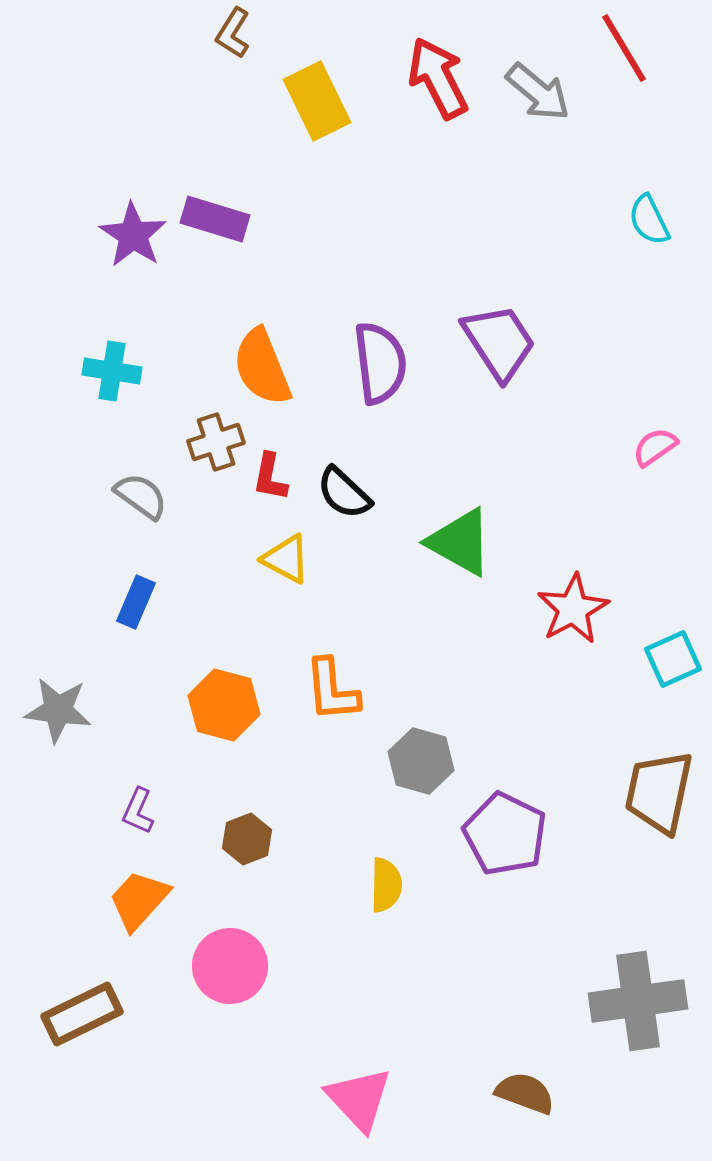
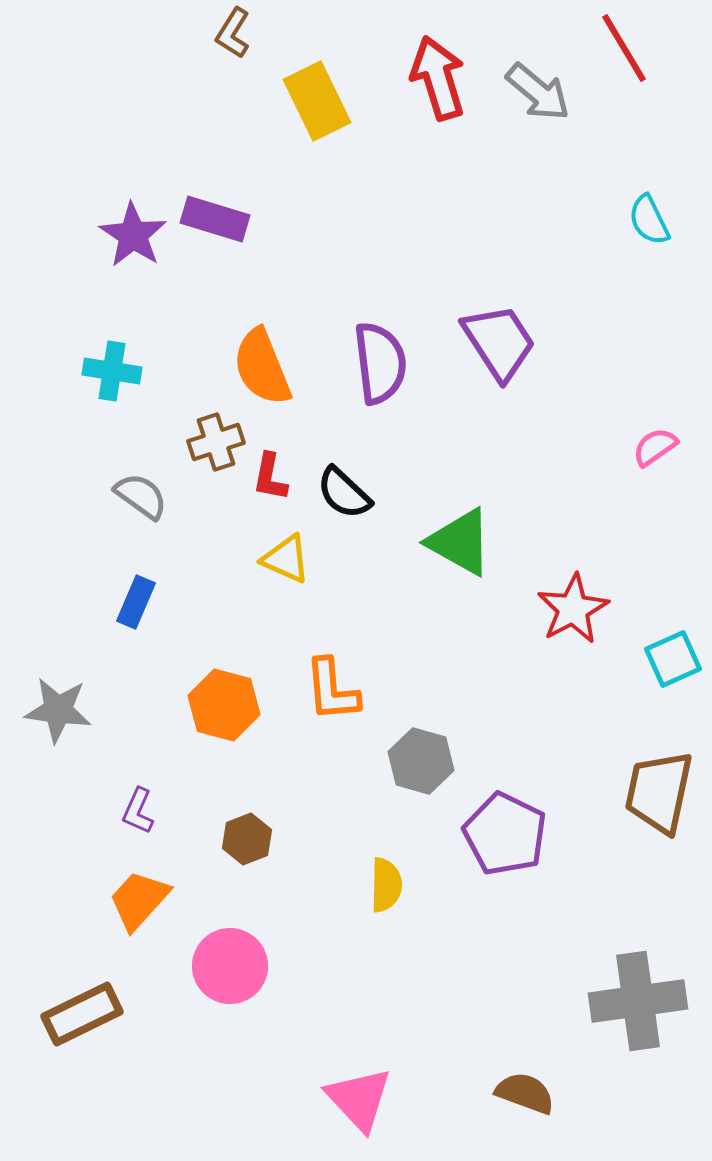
red arrow: rotated 10 degrees clockwise
yellow triangle: rotated 4 degrees counterclockwise
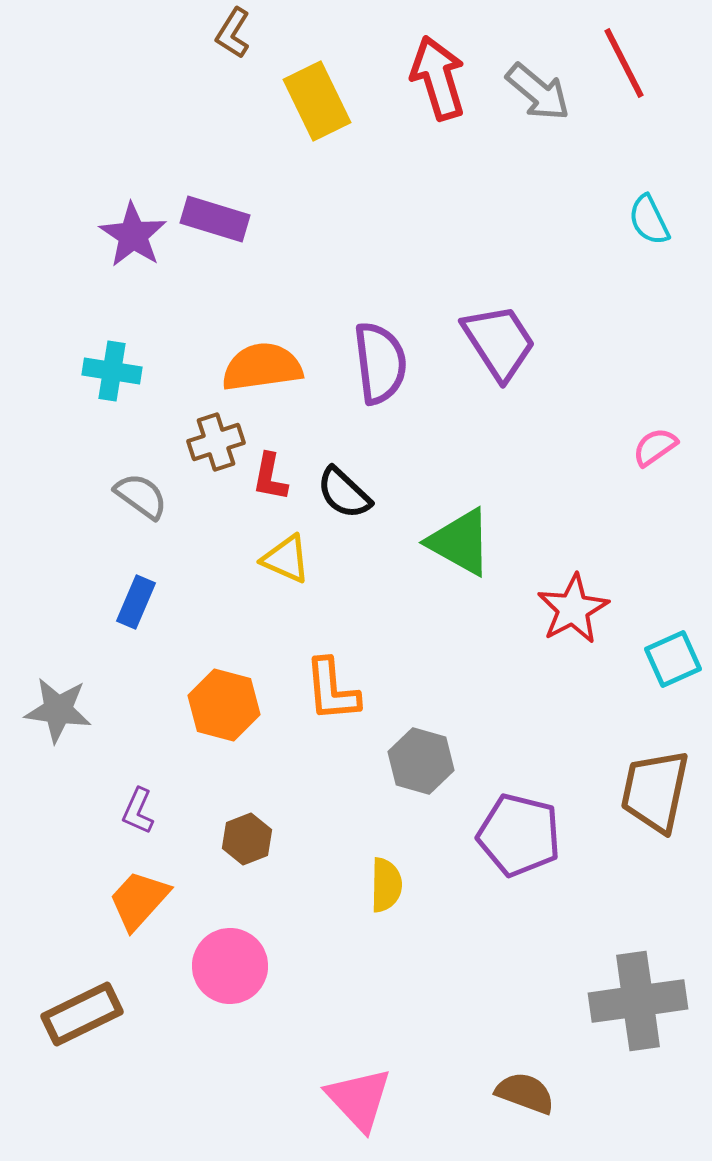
red line: moved 15 px down; rotated 4 degrees clockwise
orange semicircle: rotated 104 degrees clockwise
brown trapezoid: moved 4 px left, 1 px up
purple pentagon: moved 14 px right, 1 px down; rotated 12 degrees counterclockwise
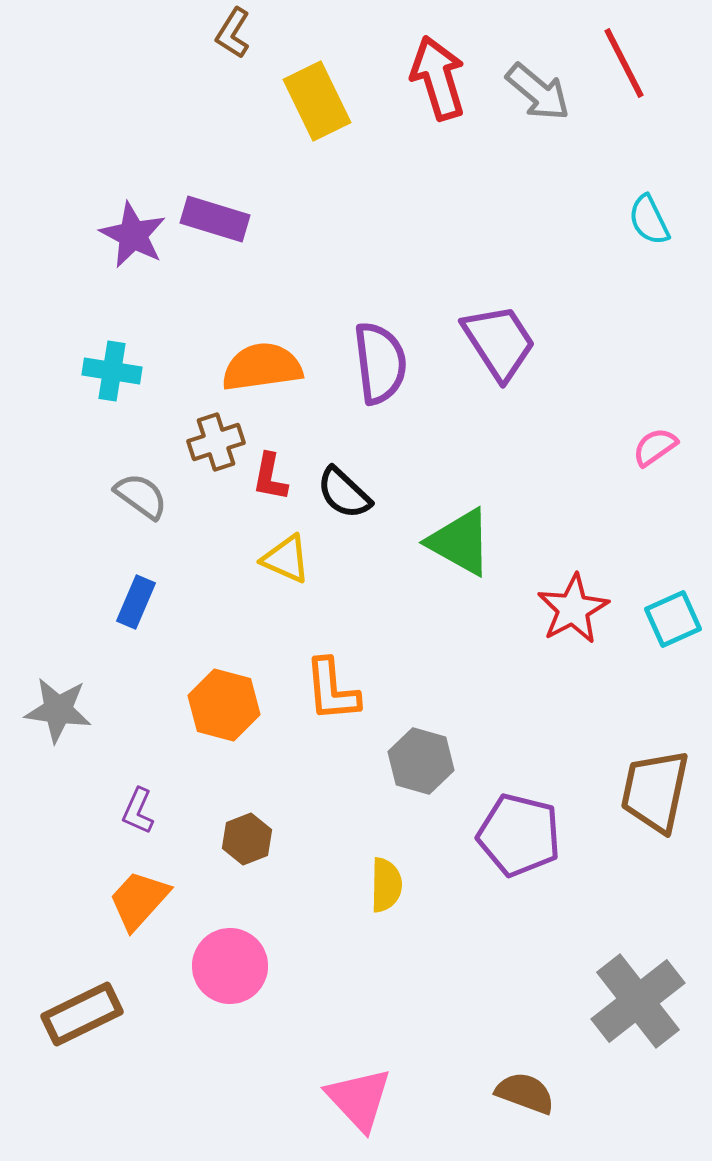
purple star: rotated 6 degrees counterclockwise
cyan square: moved 40 px up
gray cross: rotated 30 degrees counterclockwise
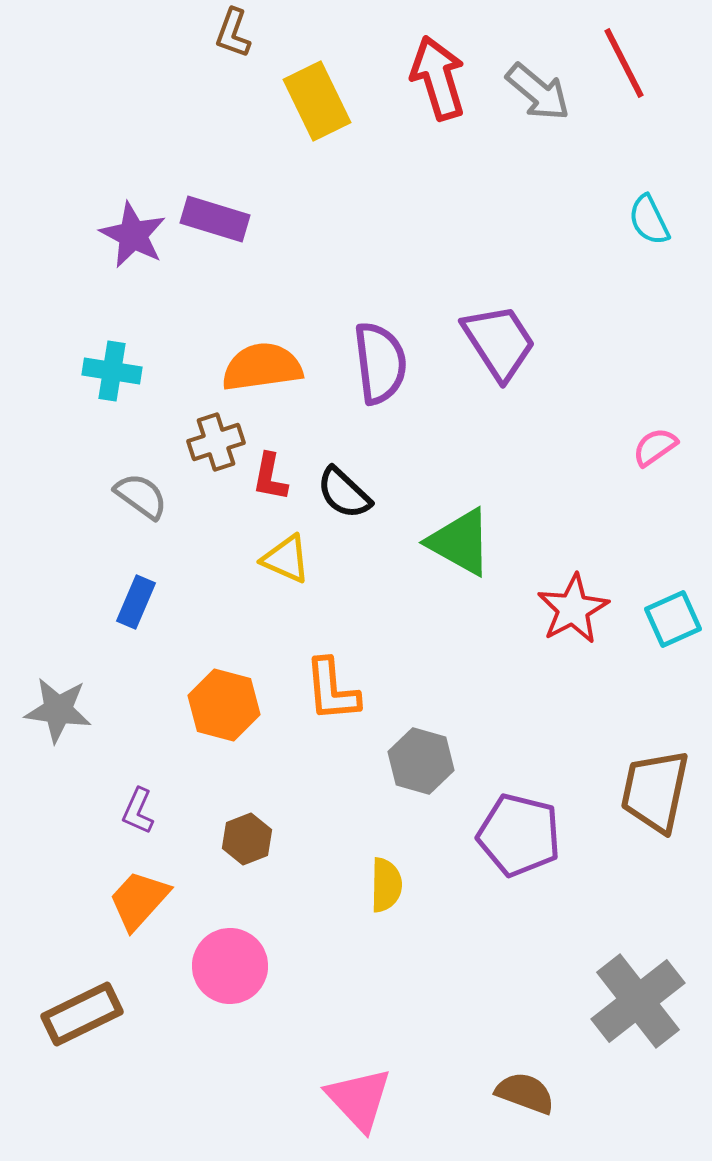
brown L-shape: rotated 12 degrees counterclockwise
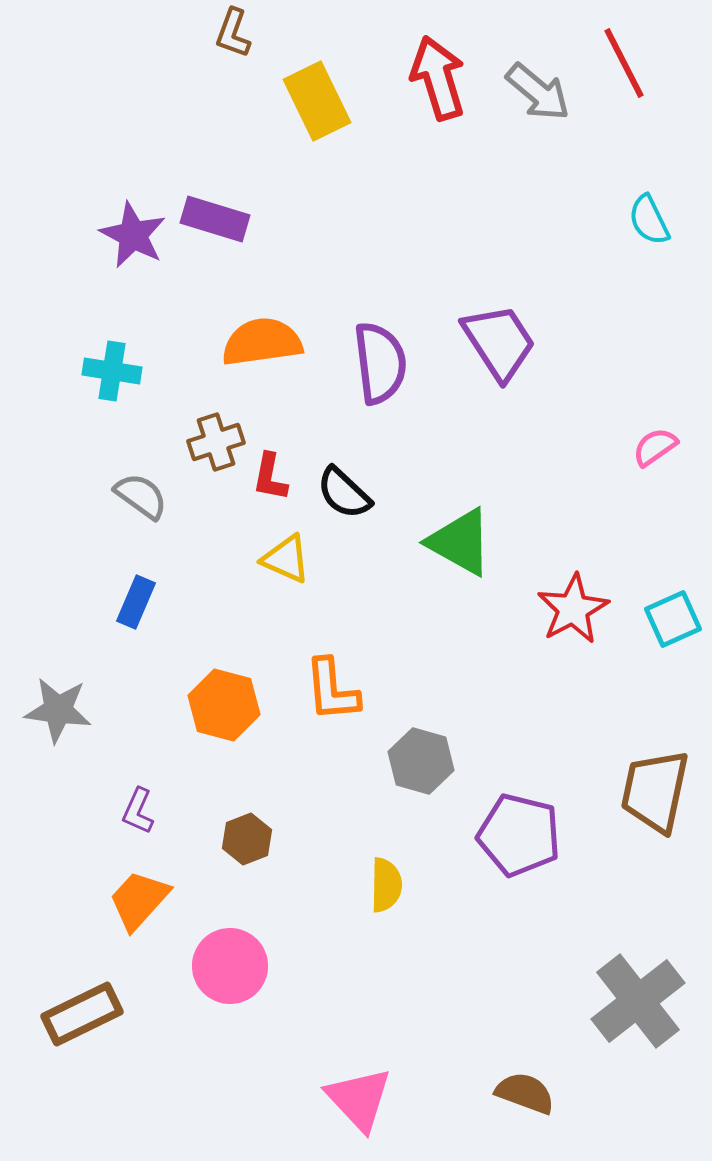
orange semicircle: moved 25 px up
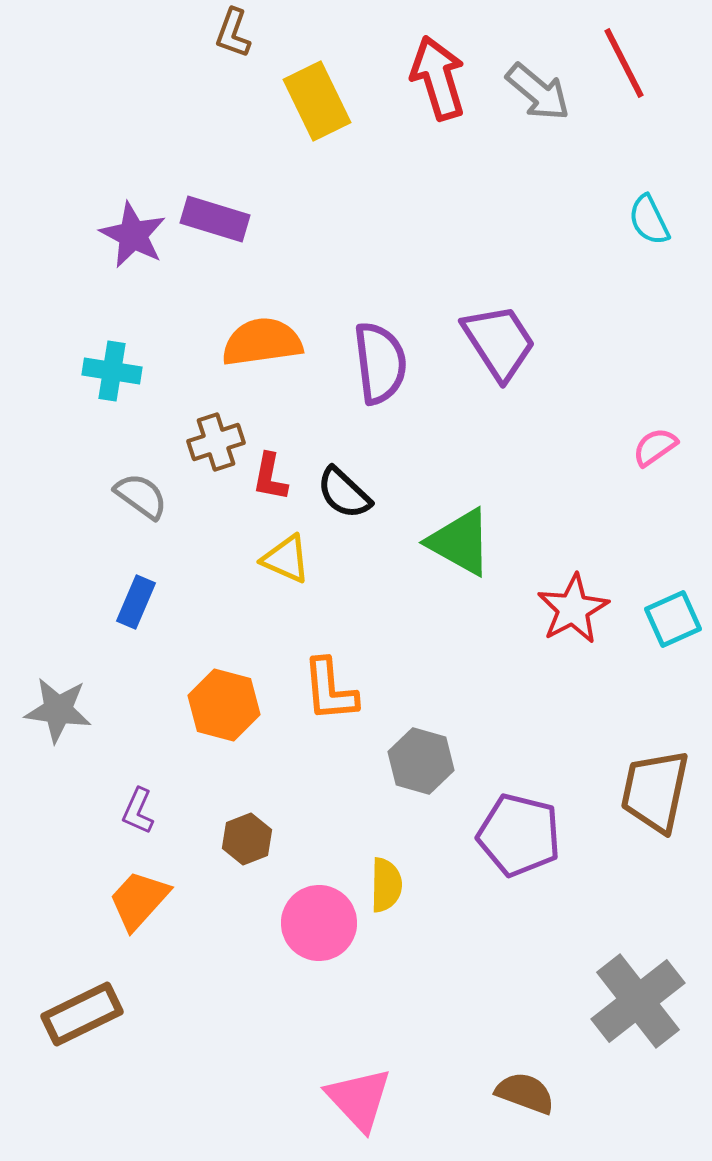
orange L-shape: moved 2 px left
pink circle: moved 89 px right, 43 px up
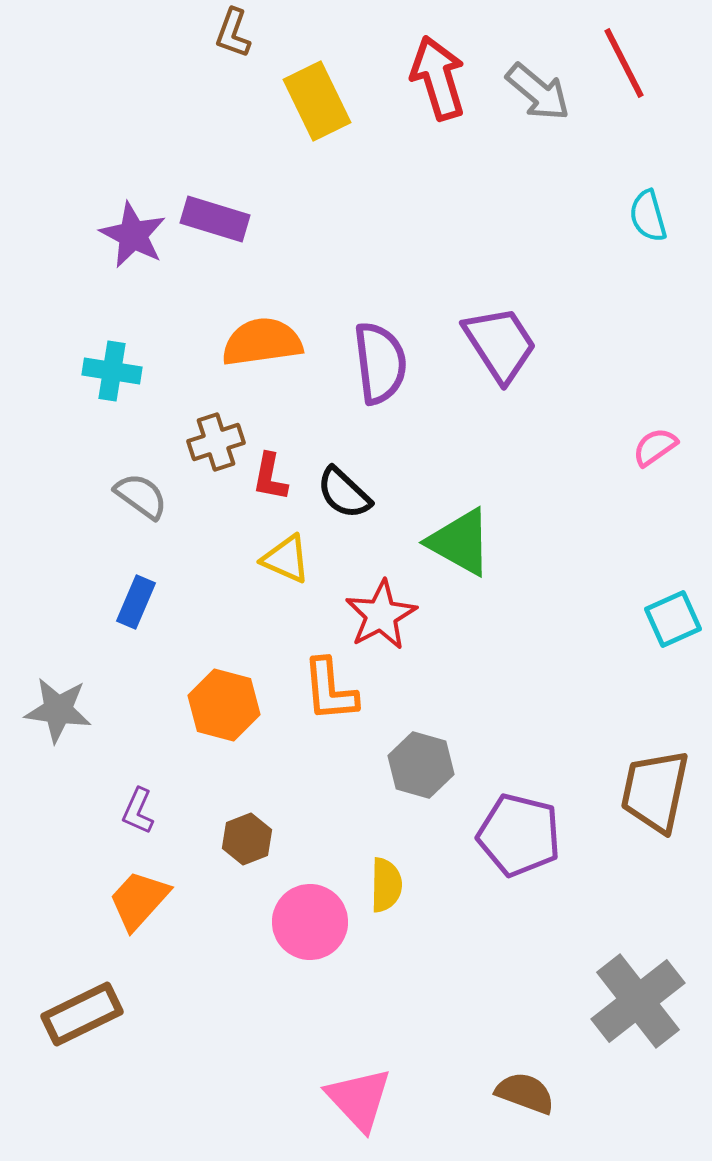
cyan semicircle: moved 1 px left, 4 px up; rotated 10 degrees clockwise
purple trapezoid: moved 1 px right, 2 px down
red star: moved 192 px left, 6 px down
gray hexagon: moved 4 px down
pink circle: moved 9 px left, 1 px up
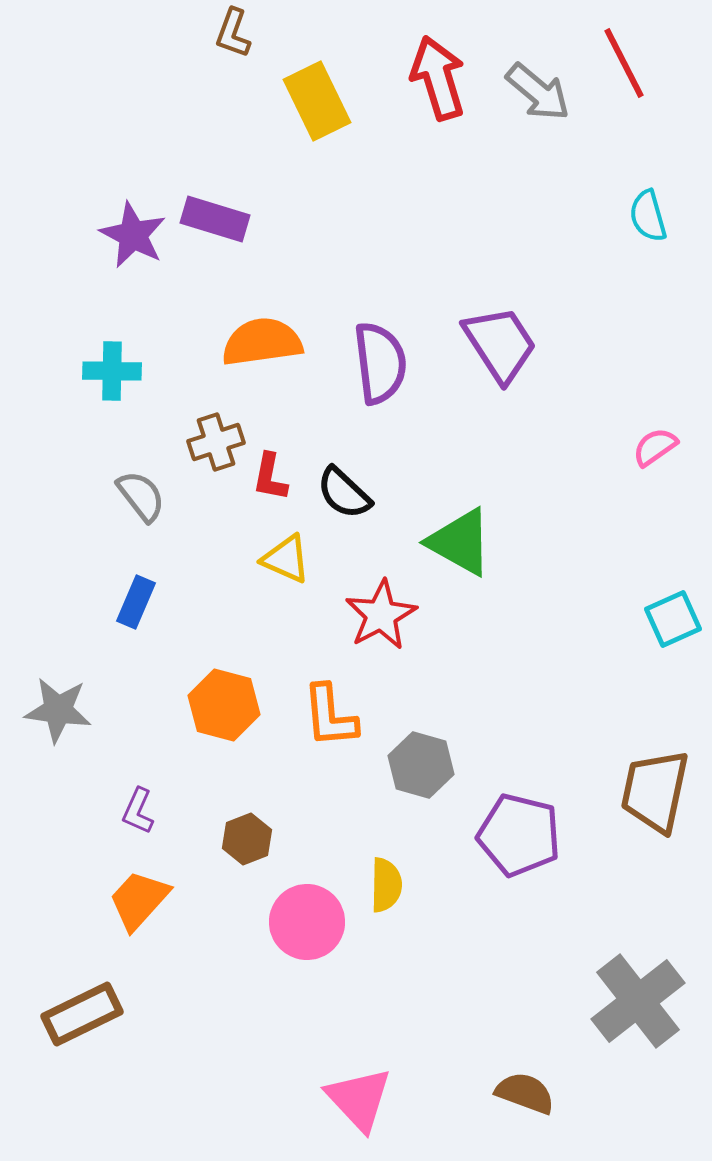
cyan cross: rotated 8 degrees counterclockwise
gray semicircle: rotated 16 degrees clockwise
orange L-shape: moved 26 px down
pink circle: moved 3 px left
